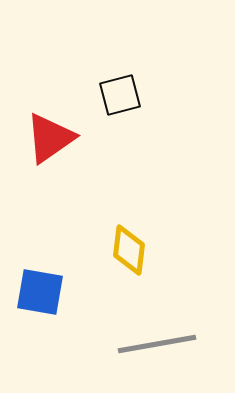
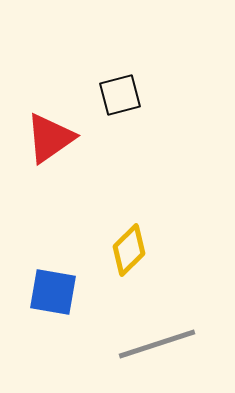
yellow diamond: rotated 39 degrees clockwise
blue square: moved 13 px right
gray line: rotated 8 degrees counterclockwise
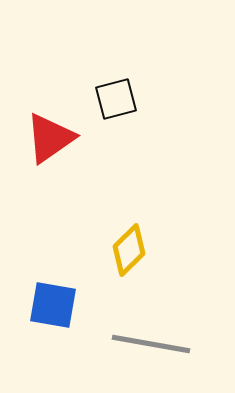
black square: moved 4 px left, 4 px down
blue square: moved 13 px down
gray line: moved 6 px left; rotated 28 degrees clockwise
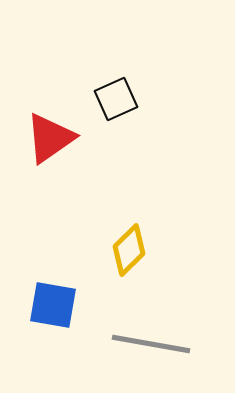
black square: rotated 9 degrees counterclockwise
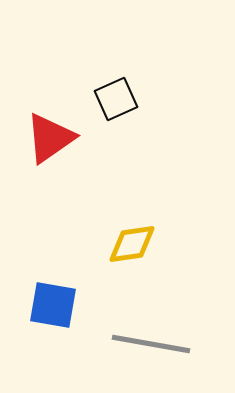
yellow diamond: moved 3 px right, 6 px up; rotated 36 degrees clockwise
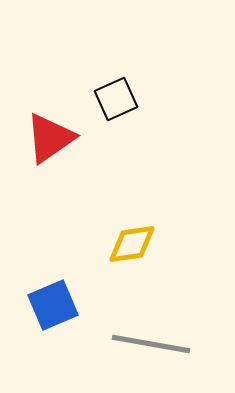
blue square: rotated 33 degrees counterclockwise
